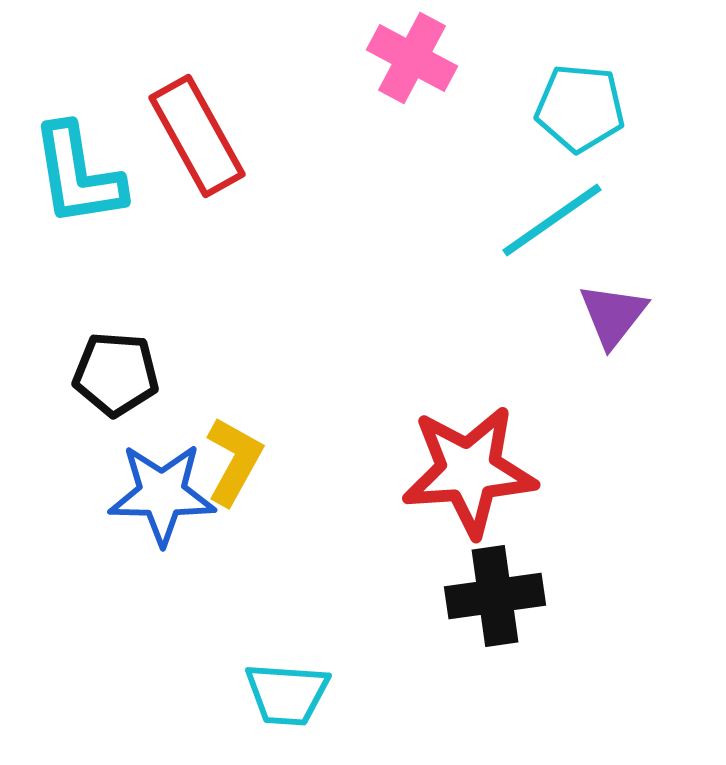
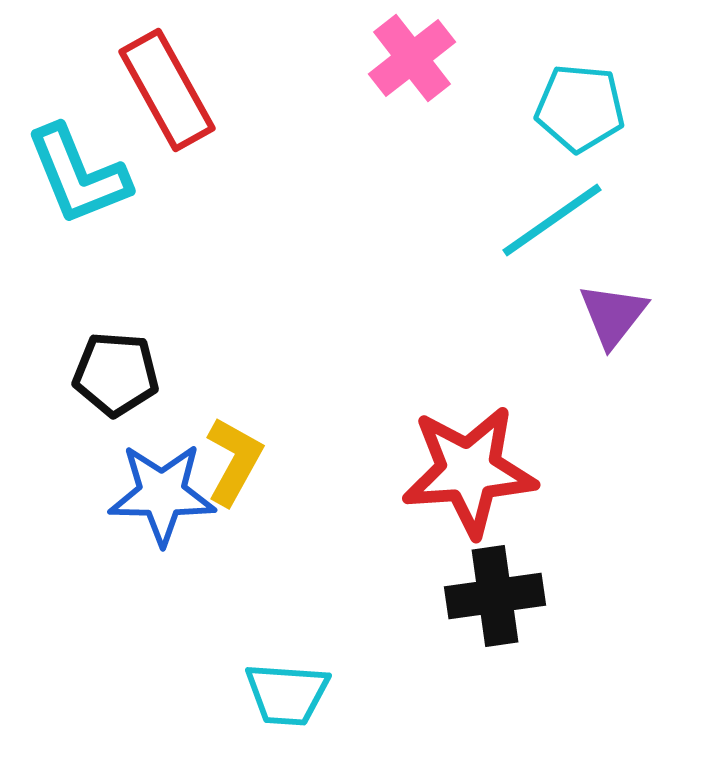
pink cross: rotated 24 degrees clockwise
red rectangle: moved 30 px left, 46 px up
cyan L-shape: rotated 13 degrees counterclockwise
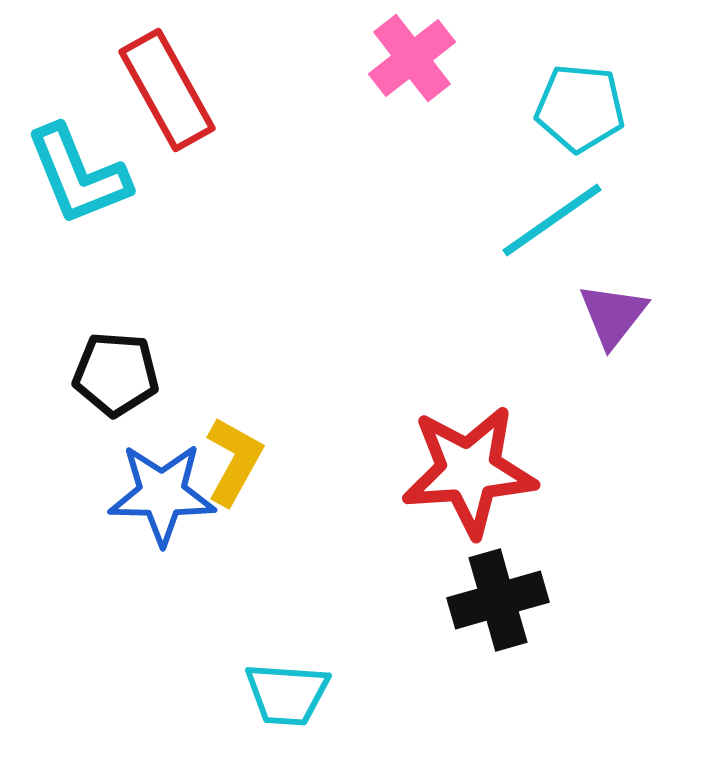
black cross: moved 3 px right, 4 px down; rotated 8 degrees counterclockwise
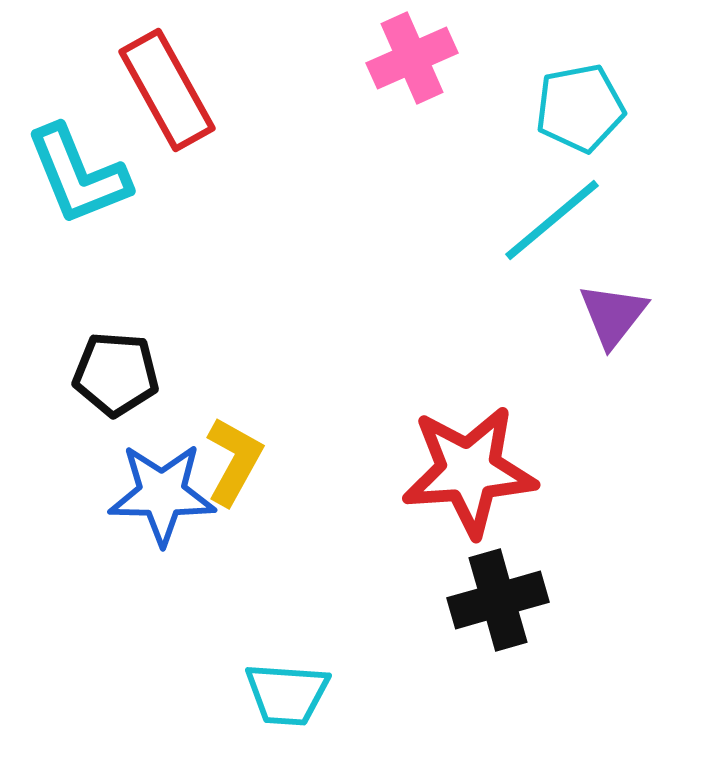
pink cross: rotated 14 degrees clockwise
cyan pentagon: rotated 16 degrees counterclockwise
cyan line: rotated 5 degrees counterclockwise
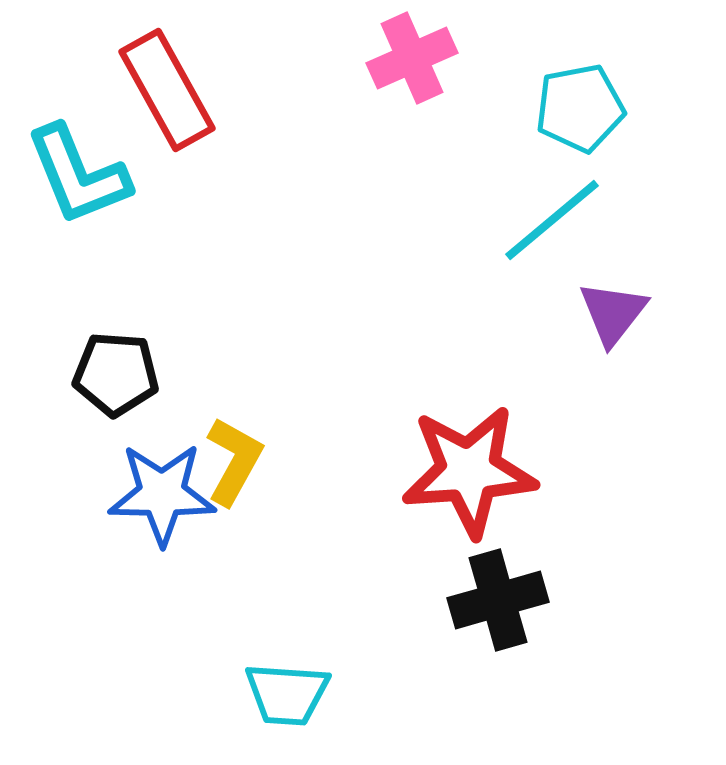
purple triangle: moved 2 px up
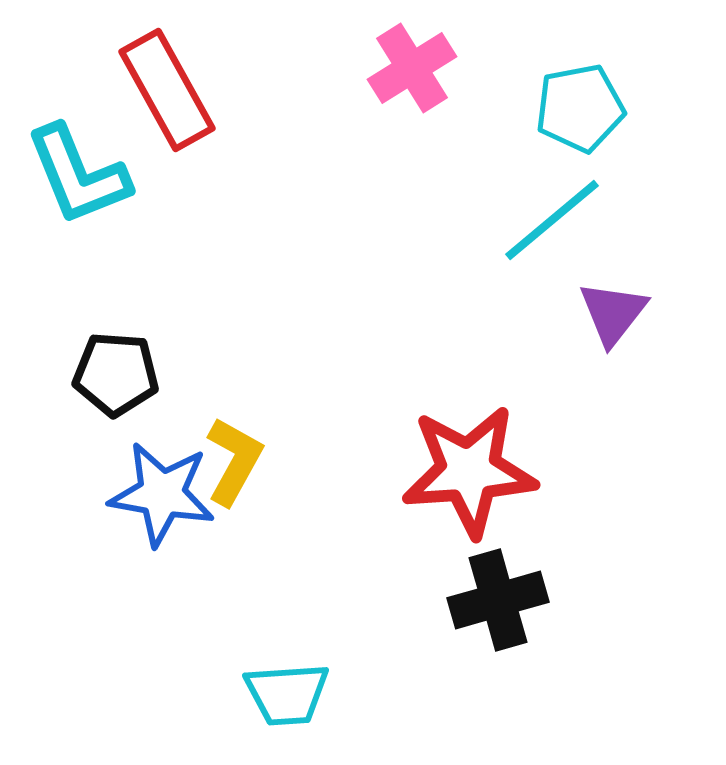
pink cross: moved 10 px down; rotated 8 degrees counterclockwise
blue star: rotated 9 degrees clockwise
cyan trapezoid: rotated 8 degrees counterclockwise
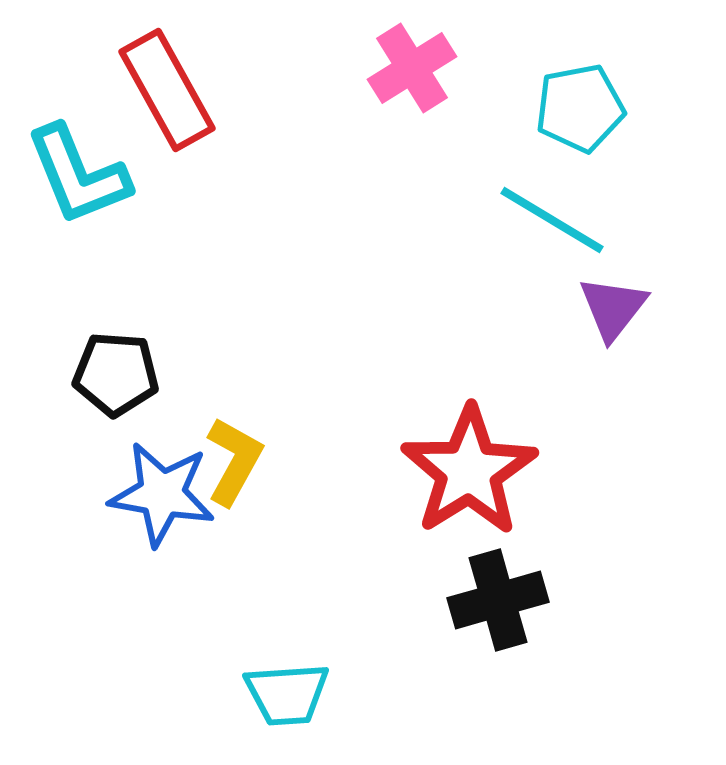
cyan line: rotated 71 degrees clockwise
purple triangle: moved 5 px up
red star: rotated 28 degrees counterclockwise
